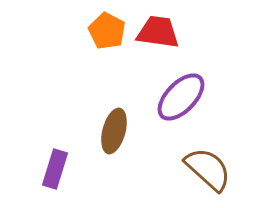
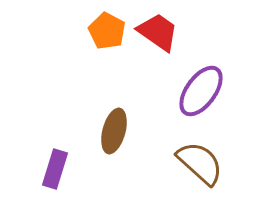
red trapezoid: rotated 27 degrees clockwise
purple ellipse: moved 20 px right, 6 px up; rotated 8 degrees counterclockwise
brown semicircle: moved 8 px left, 6 px up
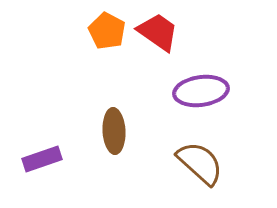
purple ellipse: rotated 46 degrees clockwise
brown ellipse: rotated 18 degrees counterclockwise
purple rectangle: moved 13 px left, 10 px up; rotated 54 degrees clockwise
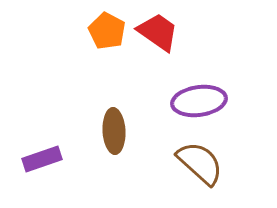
purple ellipse: moved 2 px left, 10 px down
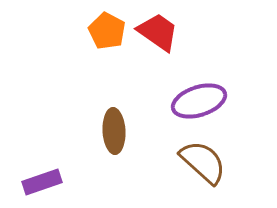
purple ellipse: rotated 10 degrees counterclockwise
purple rectangle: moved 23 px down
brown semicircle: moved 3 px right, 1 px up
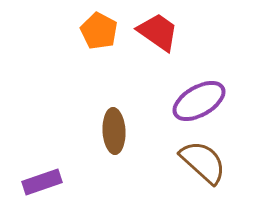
orange pentagon: moved 8 px left
purple ellipse: rotated 12 degrees counterclockwise
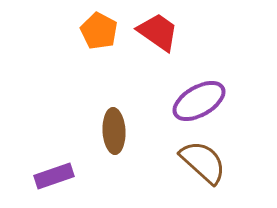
purple rectangle: moved 12 px right, 6 px up
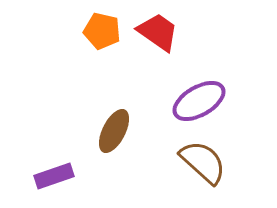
orange pentagon: moved 3 px right; rotated 15 degrees counterclockwise
brown ellipse: rotated 30 degrees clockwise
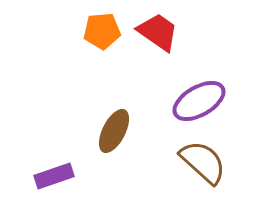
orange pentagon: rotated 18 degrees counterclockwise
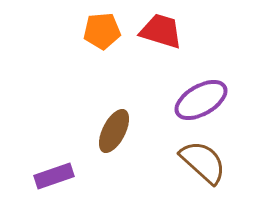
red trapezoid: moved 3 px right, 1 px up; rotated 18 degrees counterclockwise
purple ellipse: moved 2 px right, 1 px up
